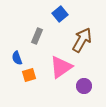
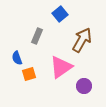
orange square: moved 1 px up
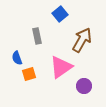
gray rectangle: rotated 35 degrees counterclockwise
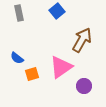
blue square: moved 3 px left, 3 px up
gray rectangle: moved 18 px left, 23 px up
blue semicircle: rotated 32 degrees counterclockwise
orange square: moved 3 px right
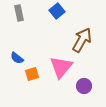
pink triangle: rotated 15 degrees counterclockwise
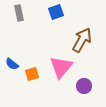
blue square: moved 1 px left, 1 px down; rotated 21 degrees clockwise
blue semicircle: moved 5 px left, 6 px down
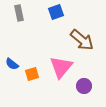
brown arrow: rotated 100 degrees clockwise
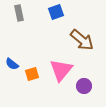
pink triangle: moved 3 px down
